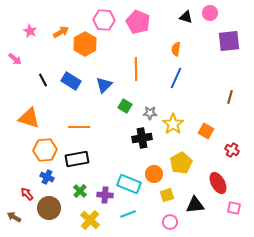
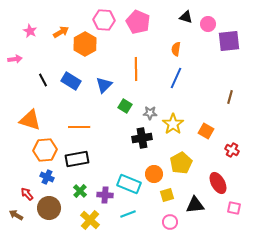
pink circle at (210, 13): moved 2 px left, 11 px down
pink arrow at (15, 59): rotated 48 degrees counterclockwise
orange triangle at (29, 118): moved 1 px right, 2 px down
brown arrow at (14, 217): moved 2 px right, 2 px up
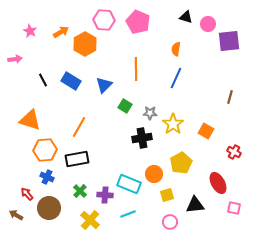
orange line at (79, 127): rotated 60 degrees counterclockwise
red cross at (232, 150): moved 2 px right, 2 px down
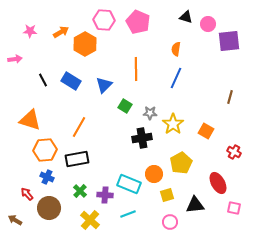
pink star at (30, 31): rotated 24 degrees counterclockwise
brown arrow at (16, 215): moved 1 px left, 5 px down
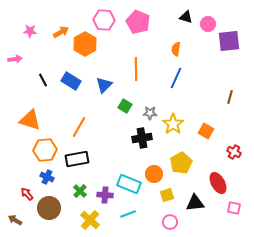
black triangle at (195, 205): moved 2 px up
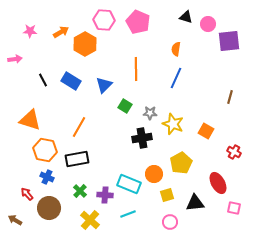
yellow star at (173, 124): rotated 15 degrees counterclockwise
orange hexagon at (45, 150): rotated 15 degrees clockwise
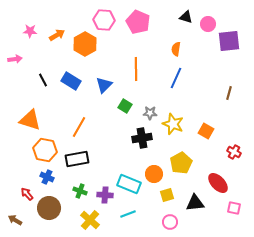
orange arrow at (61, 32): moved 4 px left, 3 px down
brown line at (230, 97): moved 1 px left, 4 px up
red ellipse at (218, 183): rotated 15 degrees counterclockwise
green cross at (80, 191): rotated 24 degrees counterclockwise
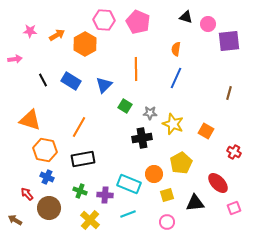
black rectangle at (77, 159): moved 6 px right
pink square at (234, 208): rotated 32 degrees counterclockwise
pink circle at (170, 222): moved 3 px left
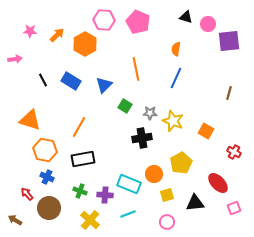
orange arrow at (57, 35): rotated 14 degrees counterclockwise
orange line at (136, 69): rotated 10 degrees counterclockwise
yellow star at (173, 124): moved 3 px up
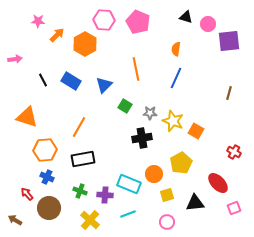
pink star at (30, 31): moved 8 px right, 10 px up
orange triangle at (30, 120): moved 3 px left, 3 px up
orange square at (206, 131): moved 10 px left
orange hexagon at (45, 150): rotated 15 degrees counterclockwise
